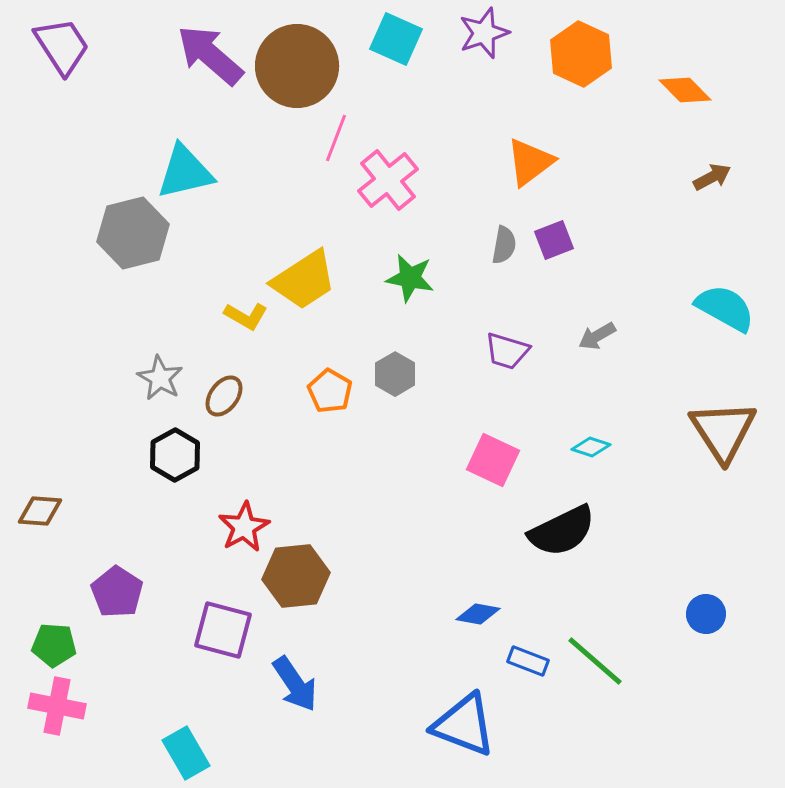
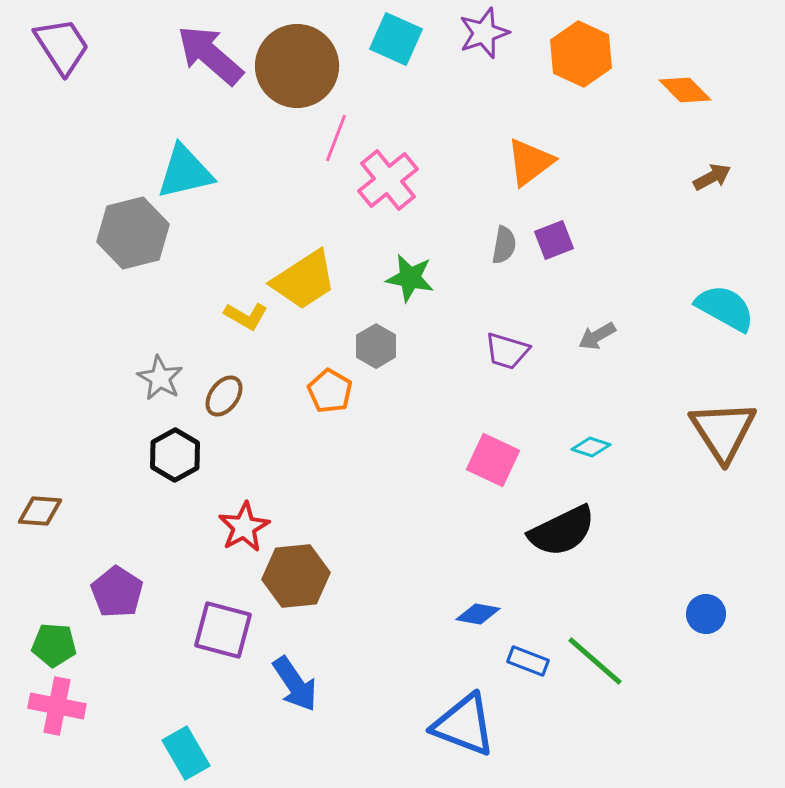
gray hexagon at (395, 374): moved 19 px left, 28 px up
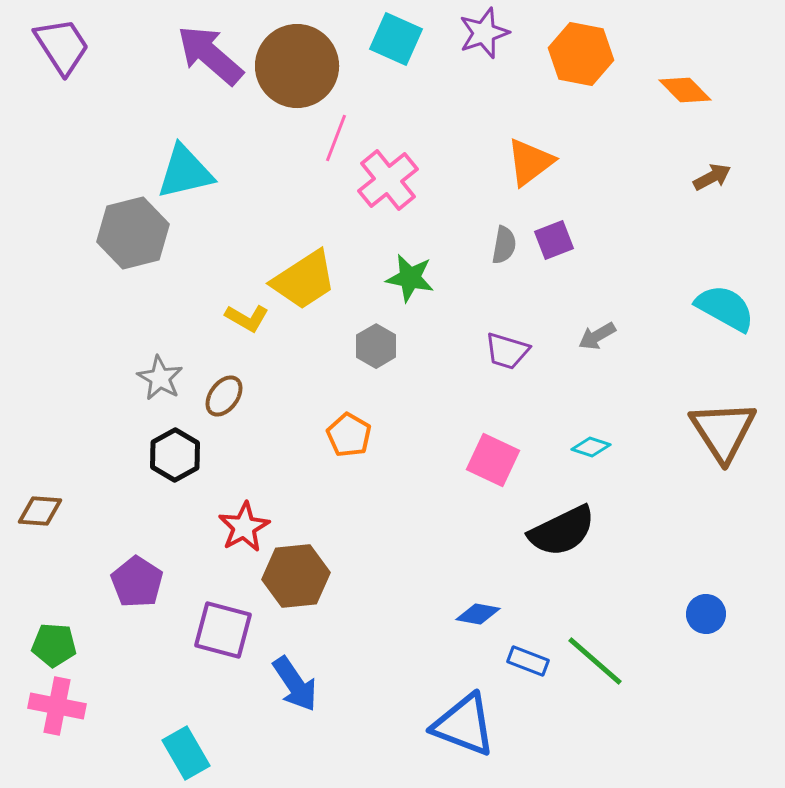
orange hexagon at (581, 54): rotated 14 degrees counterclockwise
yellow L-shape at (246, 316): moved 1 px right, 2 px down
orange pentagon at (330, 391): moved 19 px right, 44 px down
purple pentagon at (117, 592): moved 20 px right, 10 px up
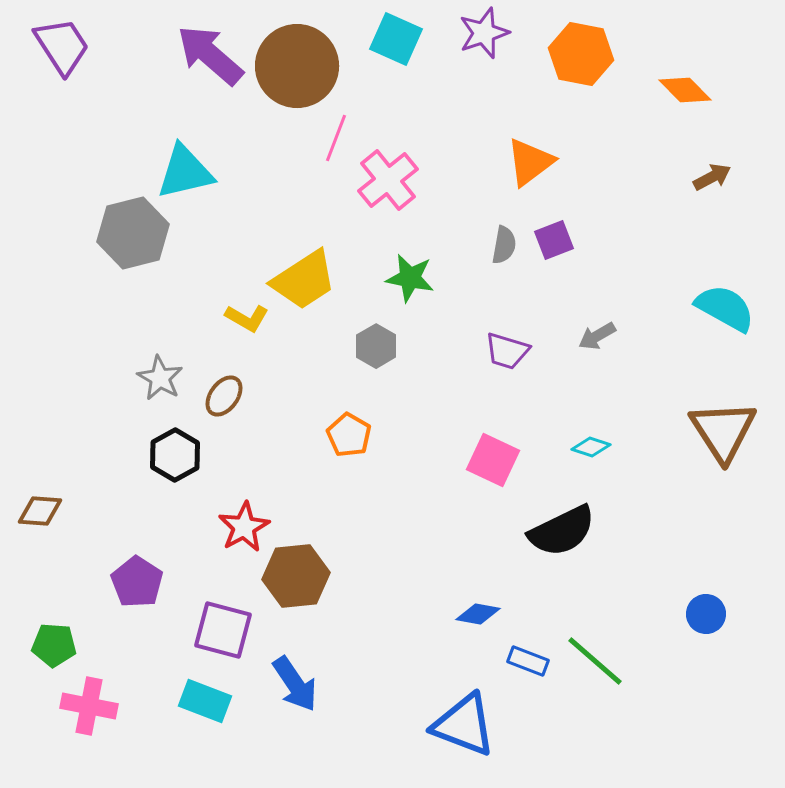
pink cross at (57, 706): moved 32 px right
cyan rectangle at (186, 753): moved 19 px right, 52 px up; rotated 39 degrees counterclockwise
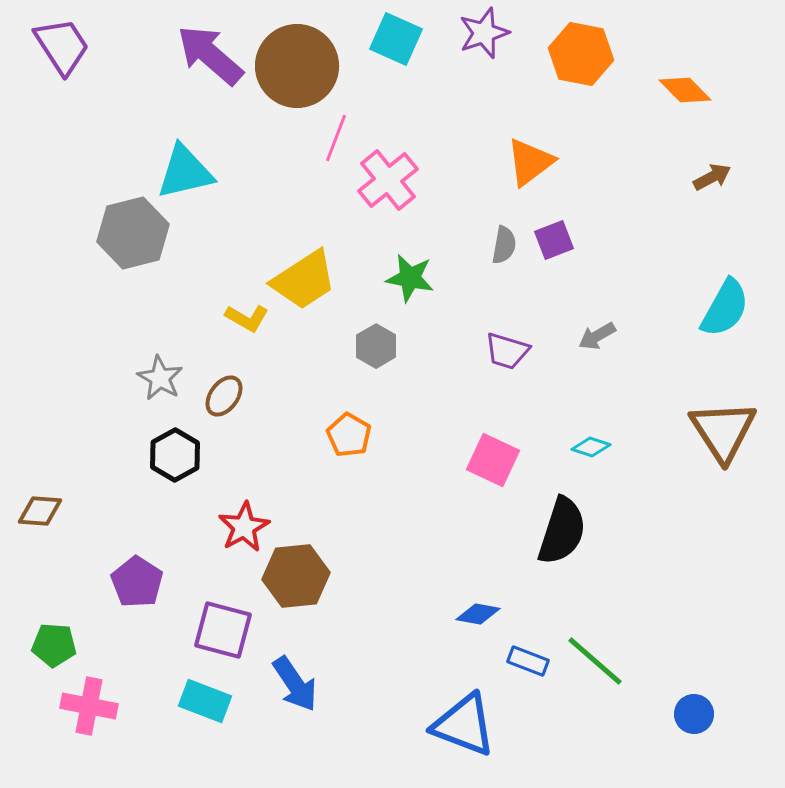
cyan semicircle at (725, 308): rotated 90 degrees clockwise
black semicircle at (562, 531): rotated 46 degrees counterclockwise
blue circle at (706, 614): moved 12 px left, 100 px down
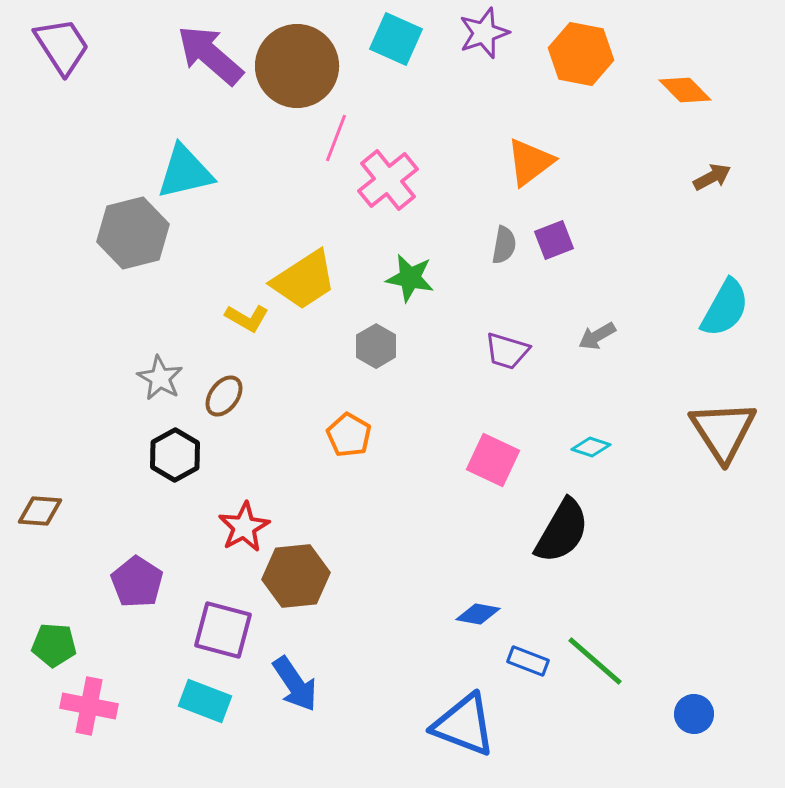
black semicircle at (562, 531): rotated 12 degrees clockwise
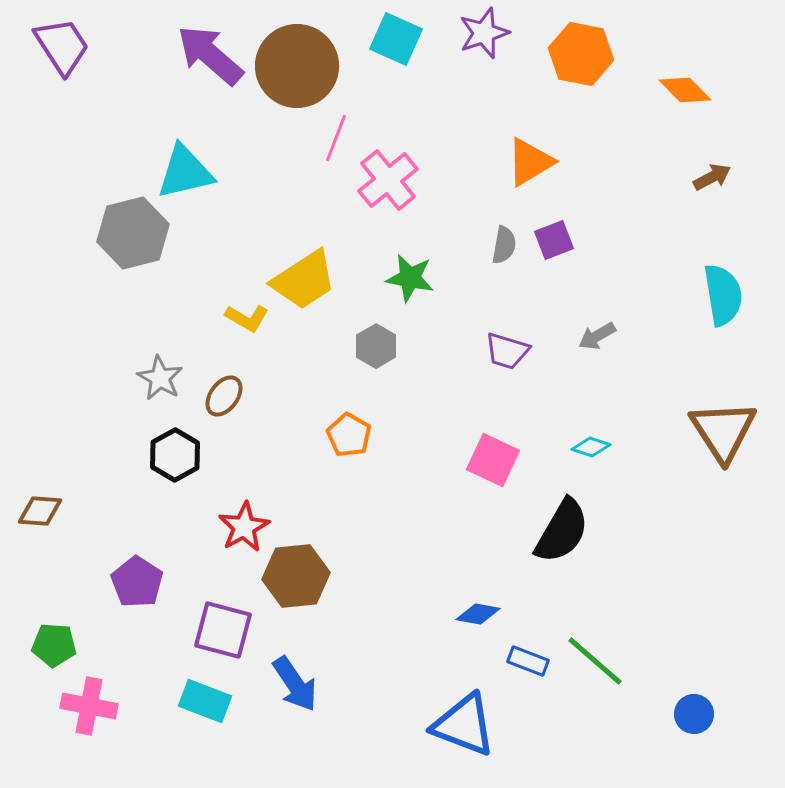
orange triangle at (530, 162): rotated 6 degrees clockwise
cyan semicircle at (725, 308): moved 2 px left, 13 px up; rotated 38 degrees counterclockwise
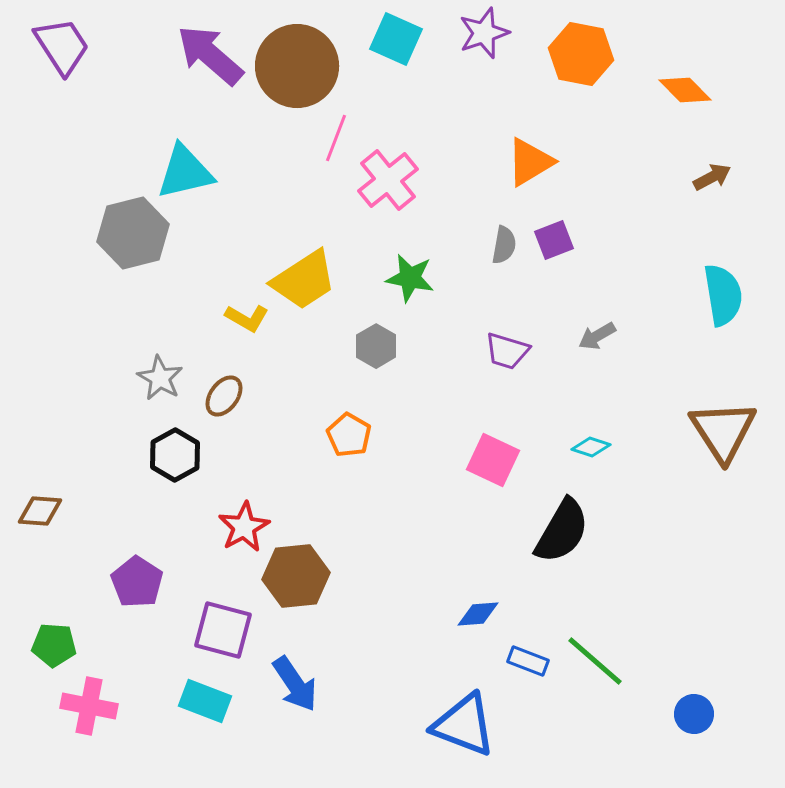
blue diamond at (478, 614): rotated 15 degrees counterclockwise
